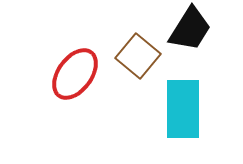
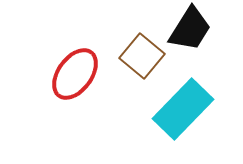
brown square: moved 4 px right
cyan rectangle: rotated 44 degrees clockwise
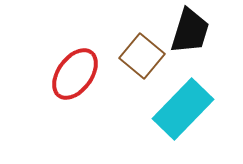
black trapezoid: moved 2 px down; rotated 15 degrees counterclockwise
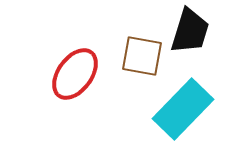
brown square: rotated 30 degrees counterclockwise
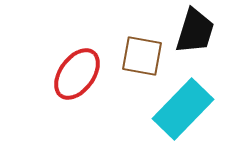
black trapezoid: moved 5 px right
red ellipse: moved 2 px right
